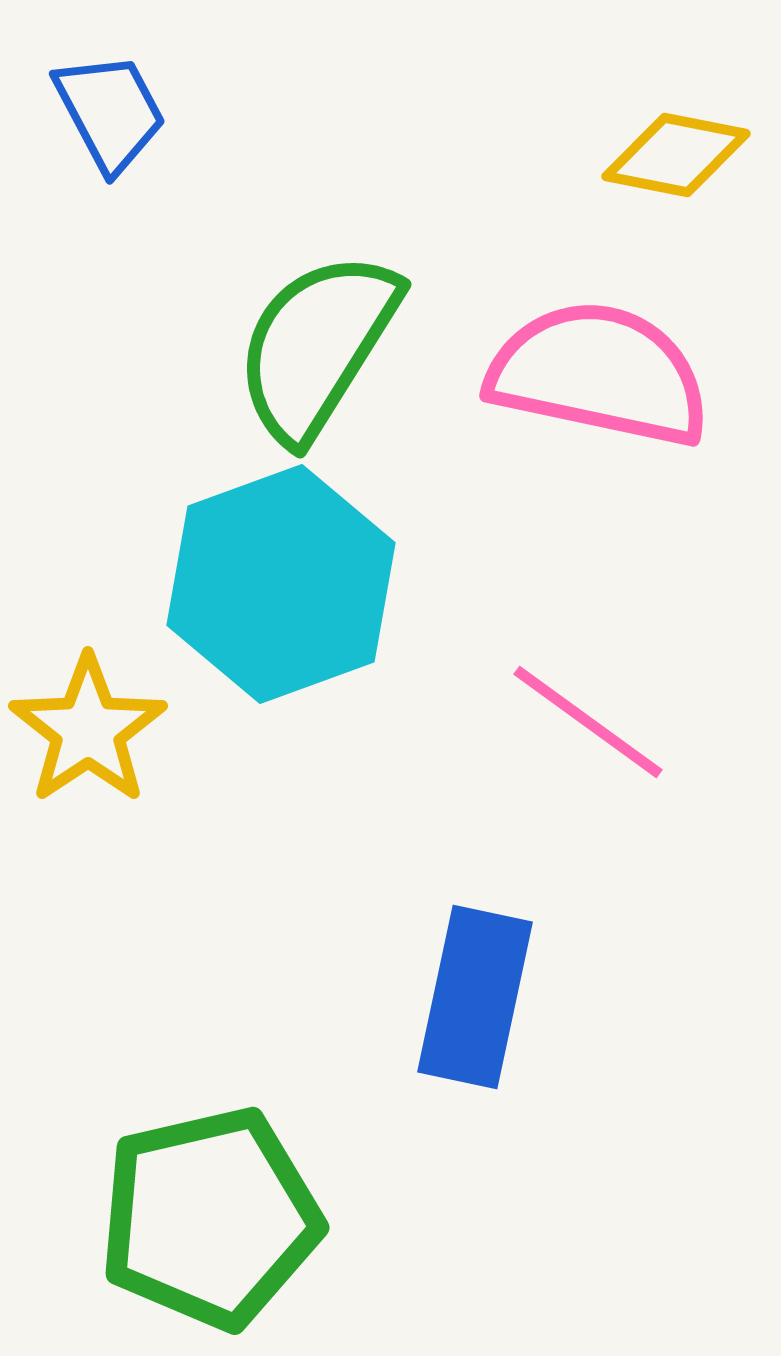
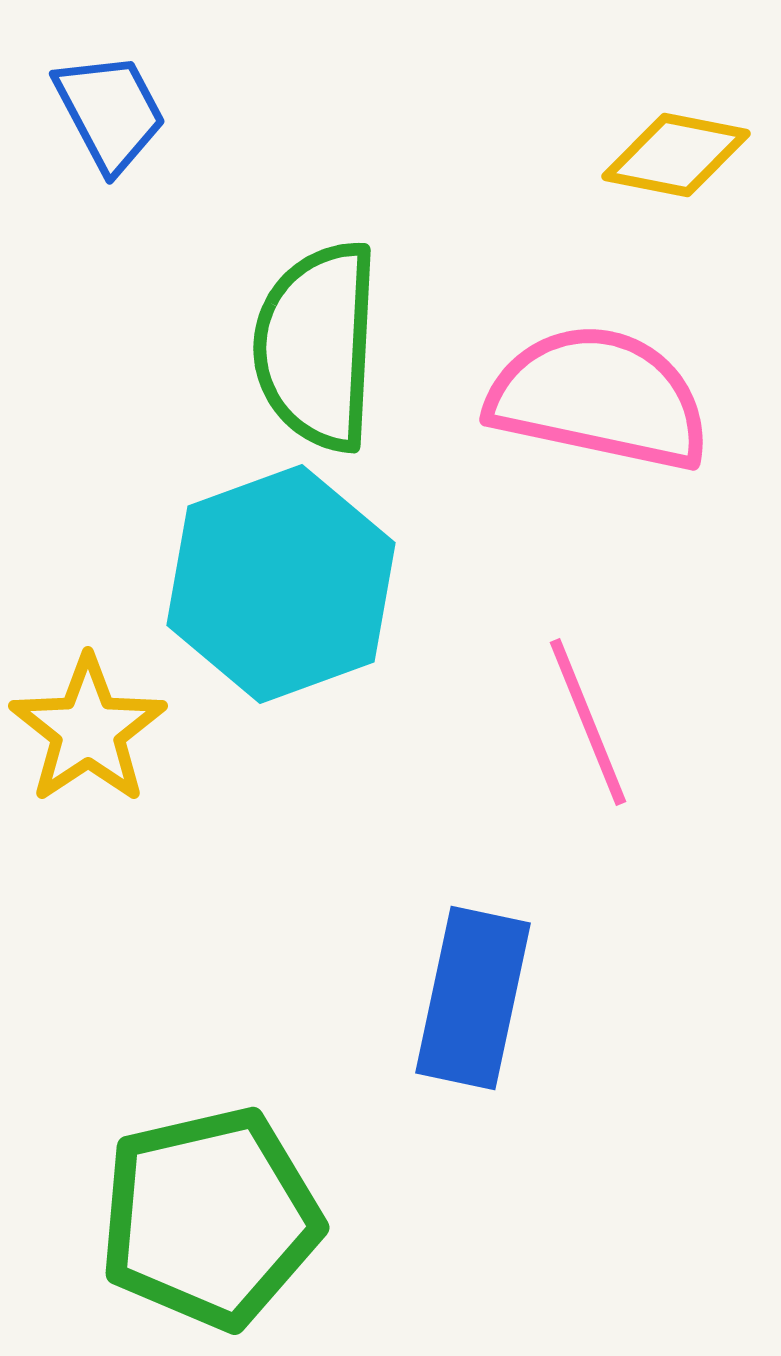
green semicircle: rotated 29 degrees counterclockwise
pink semicircle: moved 24 px down
pink line: rotated 32 degrees clockwise
blue rectangle: moved 2 px left, 1 px down
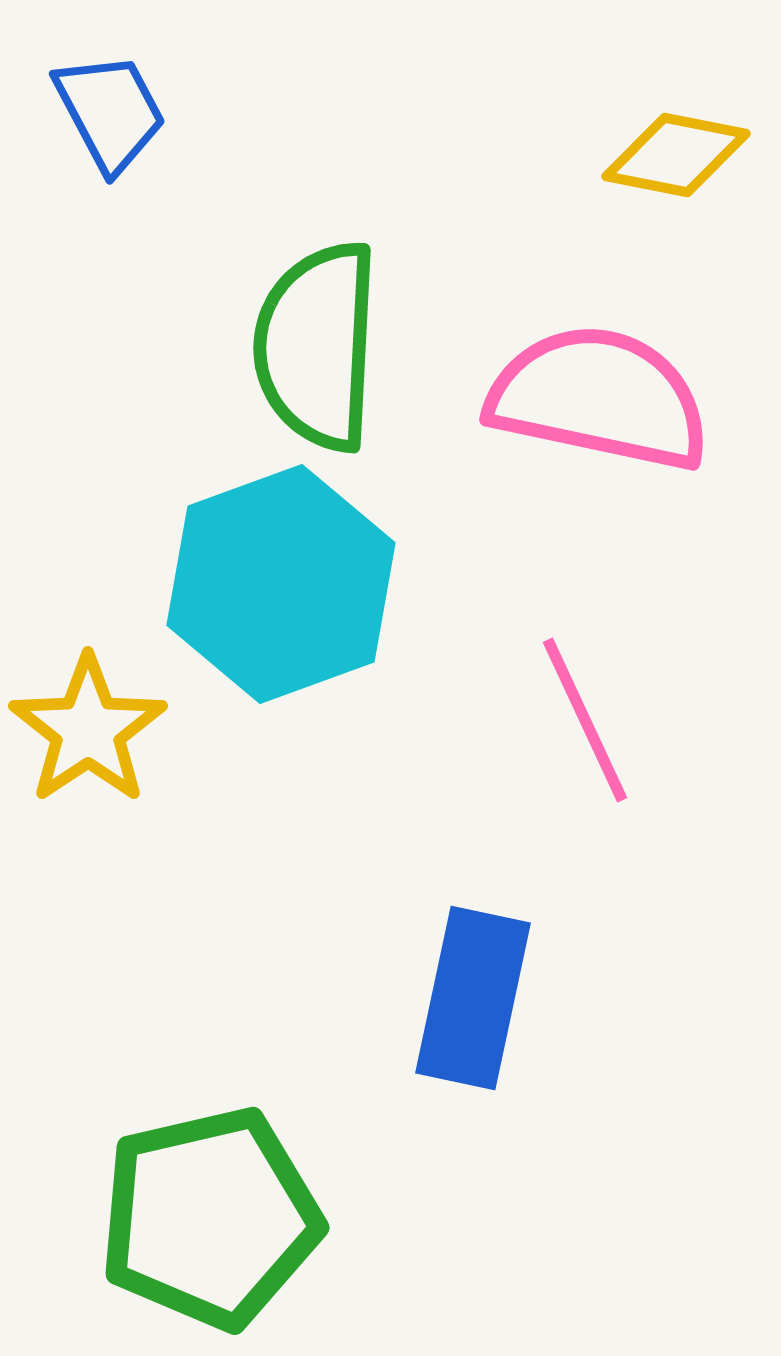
pink line: moved 3 px left, 2 px up; rotated 3 degrees counterclockwise
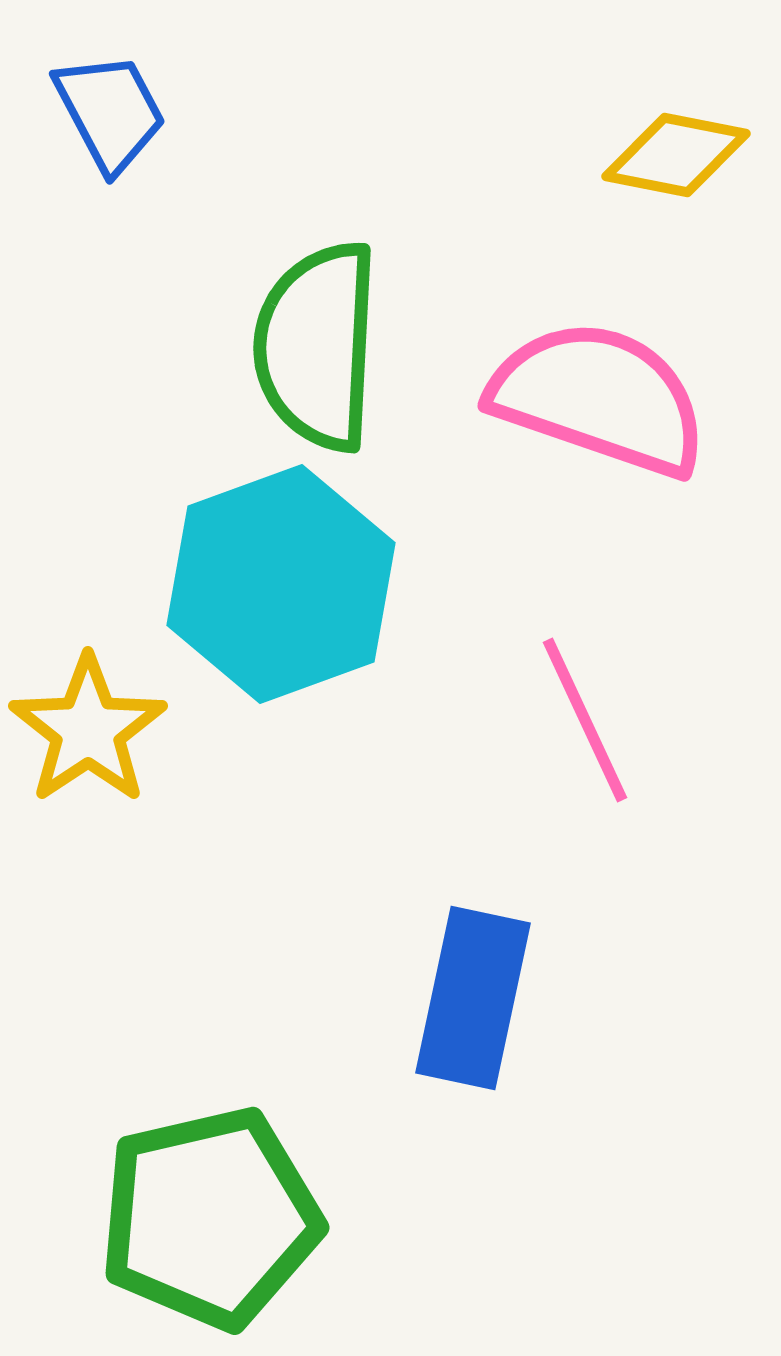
pink semicircle: rotated 7 degrees clockwise
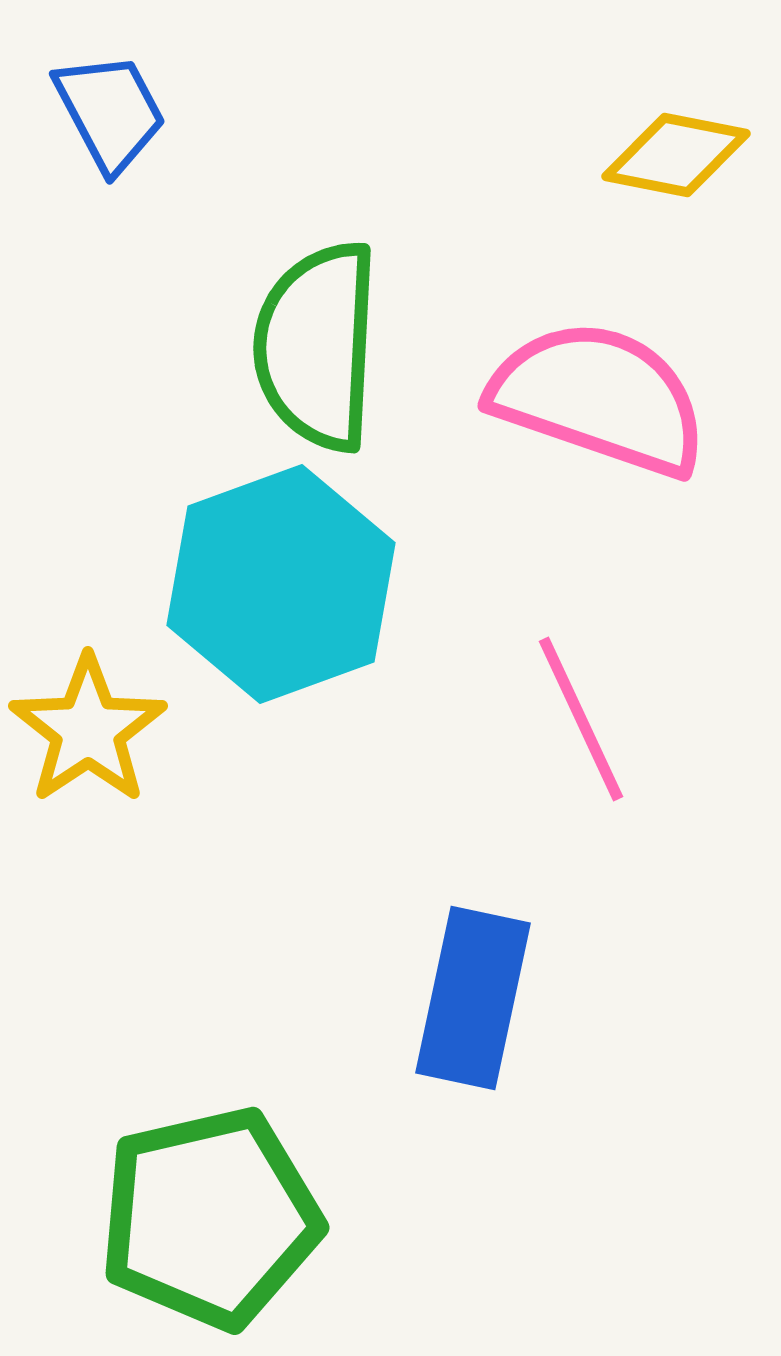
pink line: moved 4 px left, 1 px up
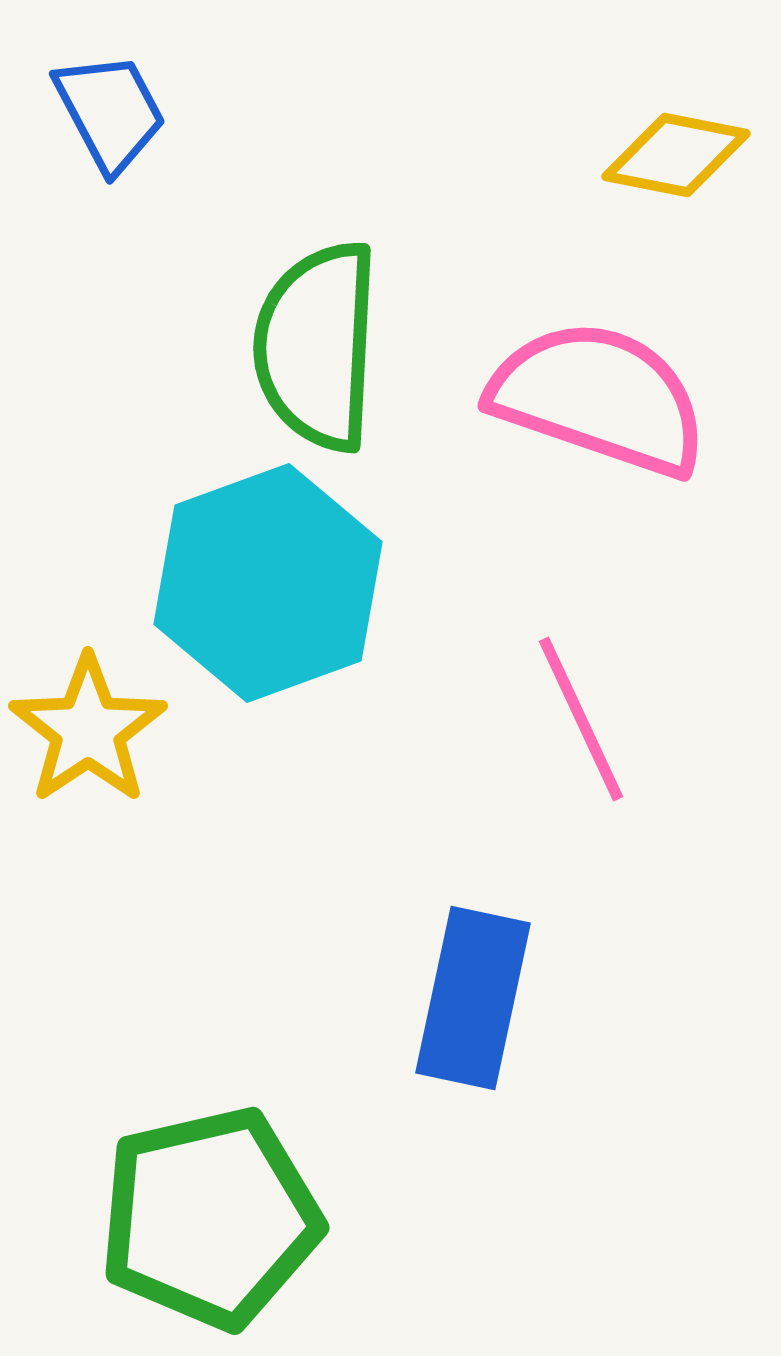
cyan hexagon: moved 13 px left, 1 px up
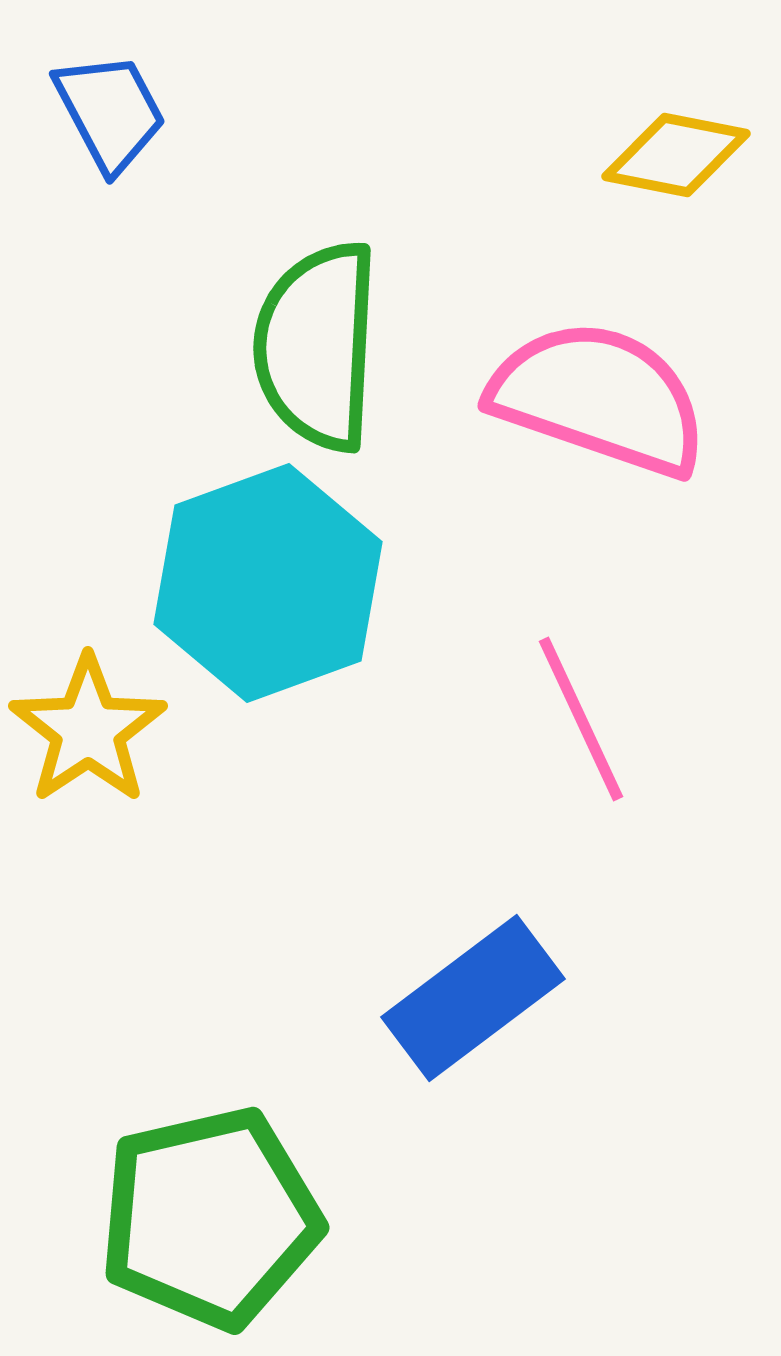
blue rectangle: rotated 41 degrees clockwise
